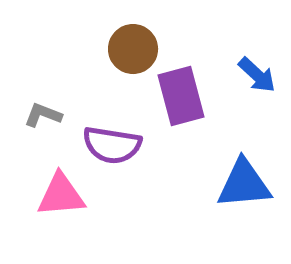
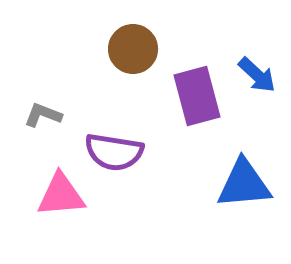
purple rectangle: moved 16 px right
purple semicircle: moved 2 px right, 7 px down
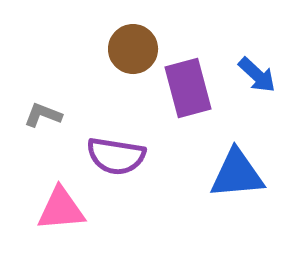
purple rectangle: moved 9 px left, 8 px up
purple semicircle: moved 2 px right, 4 px down
blue triangle: moved 7 px left, 10 px up
pink triangle: moved 14 px down
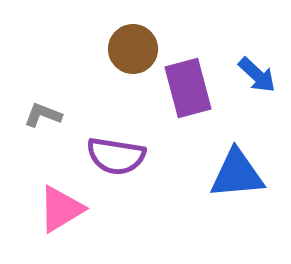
pink triangle: rotated 26 degrees counterclockwise
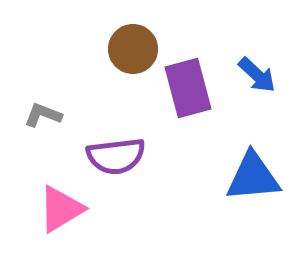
purple semicircle: rotated 16 degrees counterclockwise
blue triangle: moved 16 px right, 3 px down
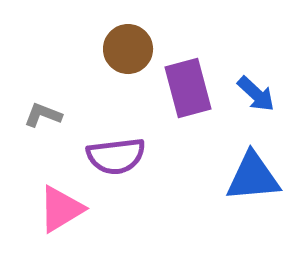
brown circle: moved 5 px left
blue arrow: moved 1 px left, 19 px down
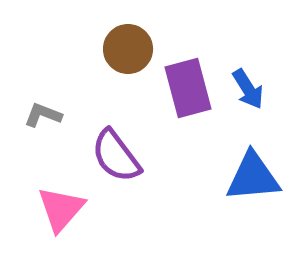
blue arrow: moved 8 px left, 5 px up; rotated 15 degrees clockwise
purple semicircle: rotated 60 degrees clockwise
pink triangle: rotated 18 degrees counterclockwise
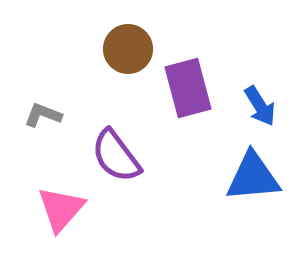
blue arrow: moved 12 px right, 17 px down
